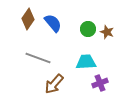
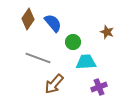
green circle: moved 15 px left, 13 px down
purple cross: moved 1 px left, 4 px down
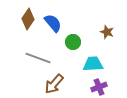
cyan trapezoid: moved 7 px right, 2 px down
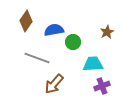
brown diamond: moved 2 px left, 2 px down
blue semicircle: moved 1 px right, 7 px down; rotated 60 degrees counterclockwise
brown star: rotated 24 degrees clockwise
gray line: moved 1 px left
purple cross: moved 3 px right, 1 px up
